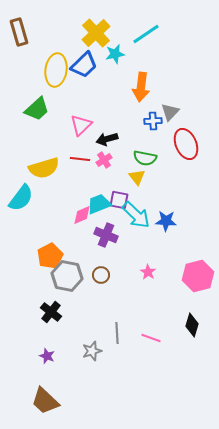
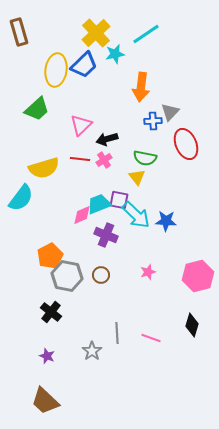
pink star: rotated 21 degrees clockwise
gray star: rotated 18 degrees counterclockwise
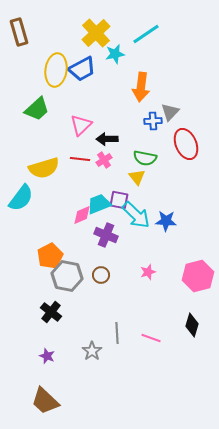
blue trapezoid: moved 2 px left, 4 px down; rotated 16 degrees clockwise
black arrow: rotated 15 degrees clockwise
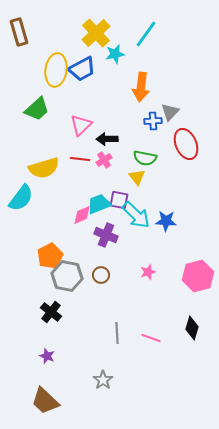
cyan line: rotated 20 degrees counterclockwise
black diamond: moved 3 px down
gray star: moved 11 px right, 29 px down
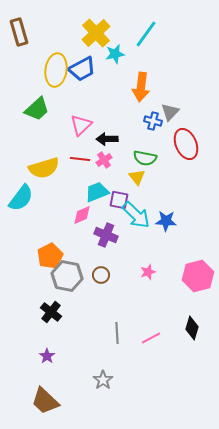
blue cross: rotated 18 degrees clockwise
cyan trapezoid: moved 2 px left, 12 px up
pink line: rotated 48 degrees counterclockwise
purple star: rotated 14 degrees clockwise
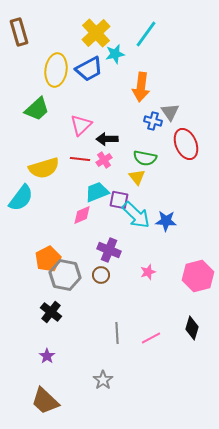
blue trapezoid: moved 7 px right
gray triangle: rotated 18 degrees counterclockwise
purple cross: moved 3 px right, 15 px down
orange pentagon: moved 2 px left, 3 px down
gray hexagon: moved 2 px left, 1 px up
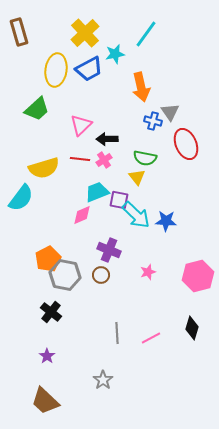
yellow cross: moved 11 px left
orange arrow: rotated 20 degrees counterclockwise
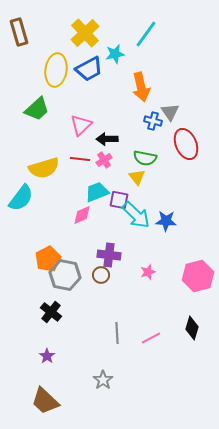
purple cross: moved 5 px down; rotated 15 degrees counterclockwise
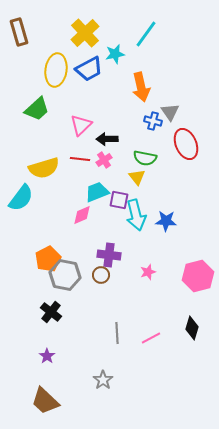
cyan arrow: rotated 32 degrees clockwise
